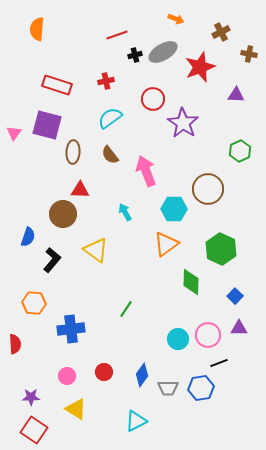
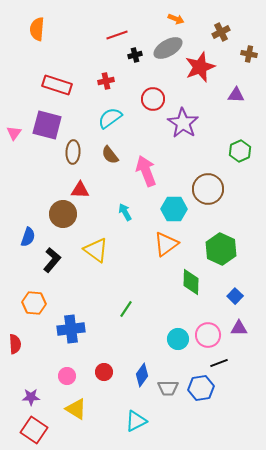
gray ellipse at (163, 52): moved 5 px right, 4 px up
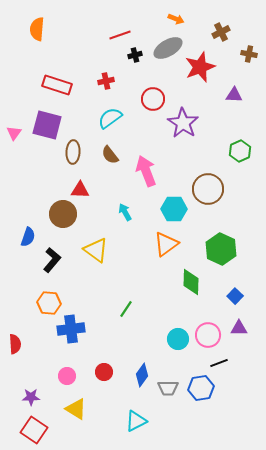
red line at (117, 35): moved 3 px right
purple triangle at (236, 95): moved 2 px left
orange hexagon at (34, 303): moved 15 px right
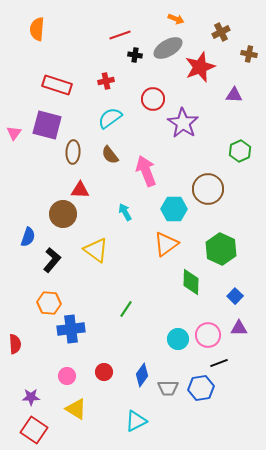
black cross at (135, 55): rotated 24 degrees clockwise
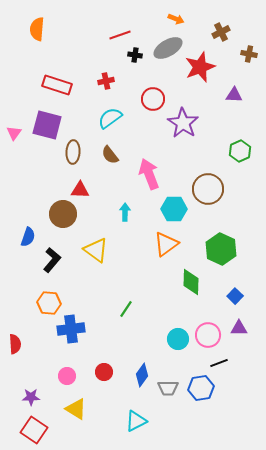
pink arrow at (146, 171): moved 3 px right, 3 px down
cyan arrow at (125, 212): rotated 30 degrees clockwise
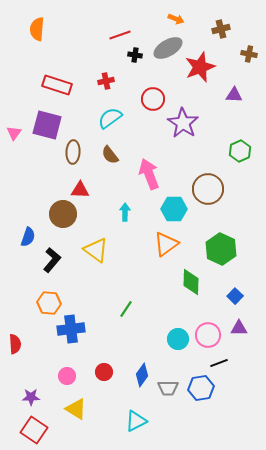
brown cross at (221, 32): moved 3 px up; rotated 12 degrees clockwise
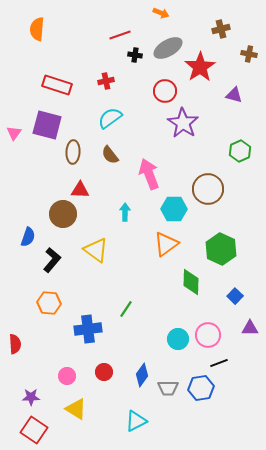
orange arrow at (176, 19): moved 15 px left, 6 px up
red star at (200, 67): rotated 12 degrees counterclockwise
purple triangle at (234, 95): rotated 12 degrees clockwise
red circle at (153, 99): moved 12 px right, 8 px up
purple triangle at (239, 328): moved 11 px right
blue cross at (71, 329): moved 17 px right
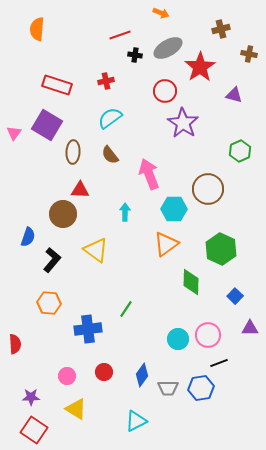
purple square at (47, 125): rotated 16 degrees clockwise
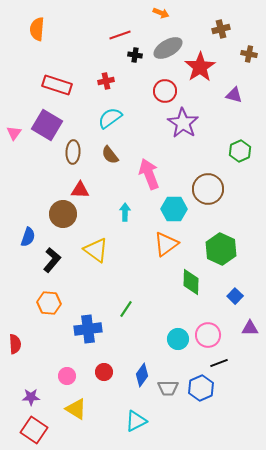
blue hexagon at (201, 388): rotated 15 degrees counterclockwise
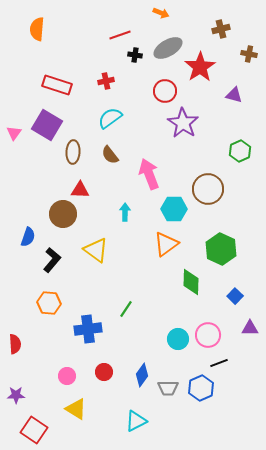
purple star at (31, 397): moved 15 px left, 2 px up
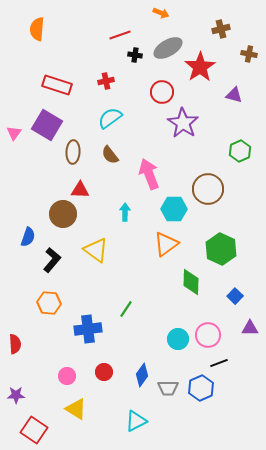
red circle at (165, 91): moved 3 px left, 1 px down
